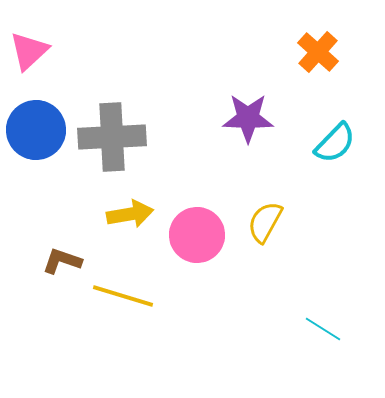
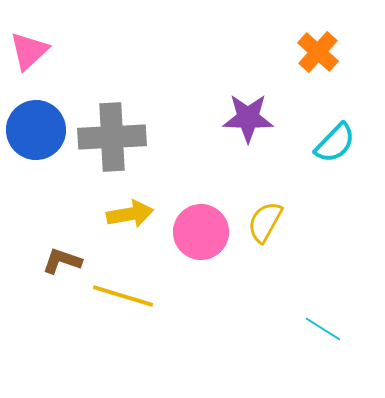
pink circle: moved 4 px right, 3 px up
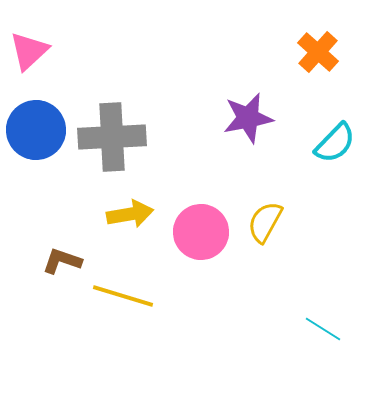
purple star: rotated 12 degrees counterclockwise
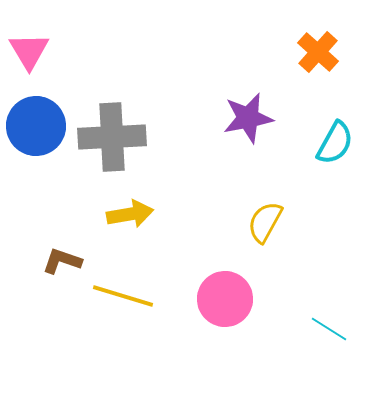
pink triangle: rotated 18 degrees counterclockwise
blue circle: moved 4 px up
cyan semicircle: rotated 15 degrees counterclockwise
pink circle: moved 24 px right, 67 px down
cyan line: moved 6 px right
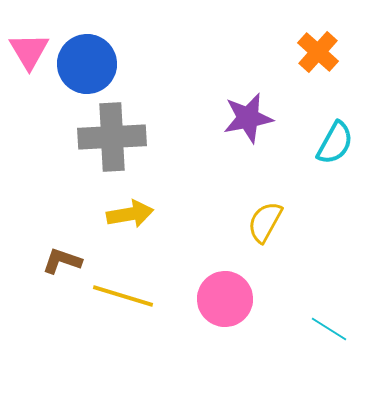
blue circle: moved 51 px right, 62 px up
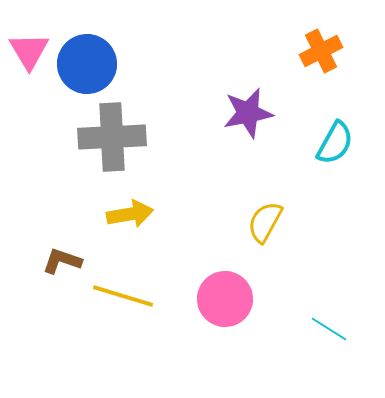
orange cross: moved 3 px right, 1 px up; rotated 21 degrees clockwise
purple star: moved 5 px up
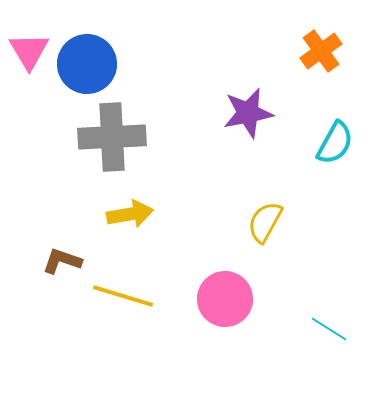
orange cross: rotated 9 degrees counterclockwise
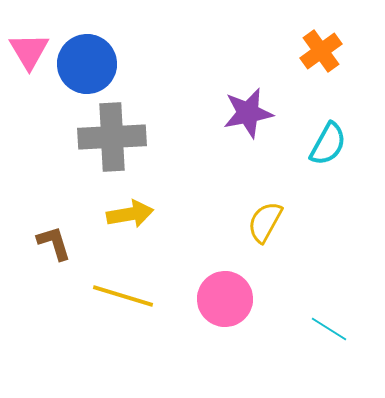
cyan semicircle: moved 7 px left, 1 px down
brown L-shape: moved 8 px left, 18 px up; rotated 54 degrees clockwise
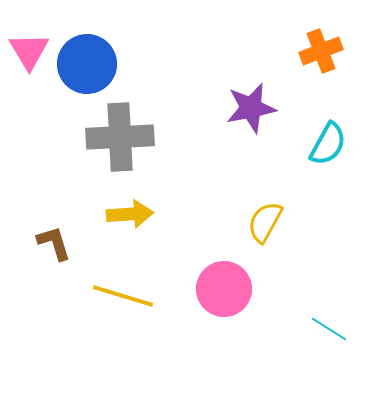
orange cross: rotated 15 degrees clockwise
purple star: moved 3 px right, 5 px up
gray cross: moved 8 px right
yellow arrow: rotated 6 degrees clockwise
pink circle: moved 1 px left, 10 px up
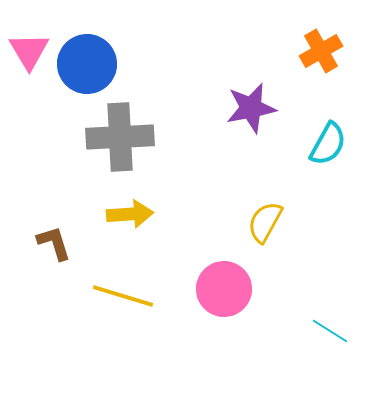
orange cross: rotated 9 degrees counterclockwise
cyan line: moved 1 px right, 2 px down
